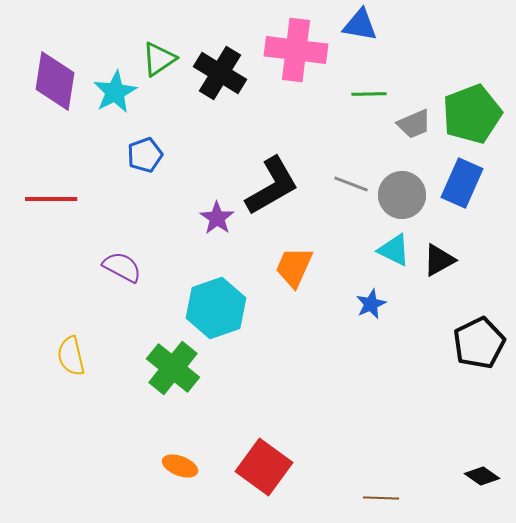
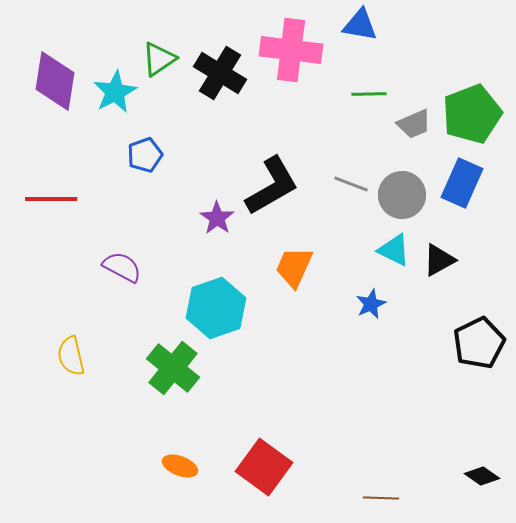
pink cross: moved 5 px left
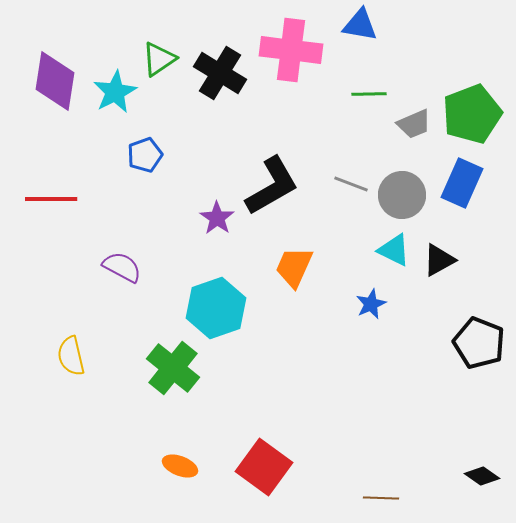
black pentagon: rotated 24 degrees counterclockwise
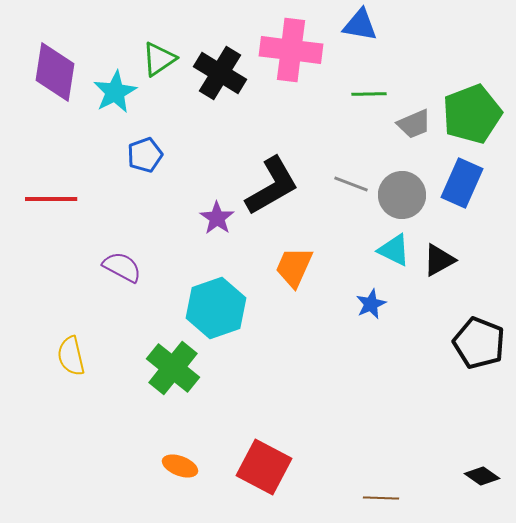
purple diamond: moved 9 px up
red square: rotated 8 degrees counterclockwise
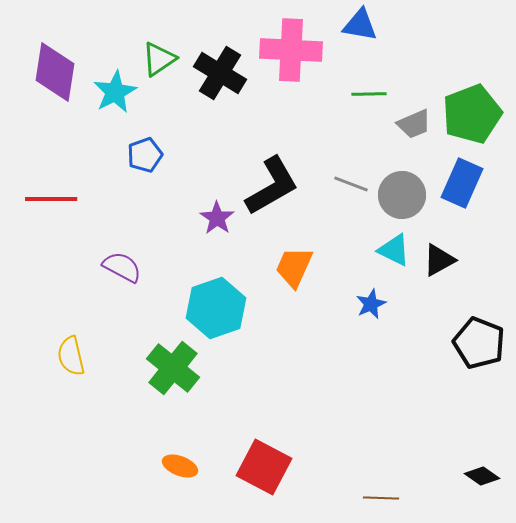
pink cross: rotated 4 degrees counterclockwise
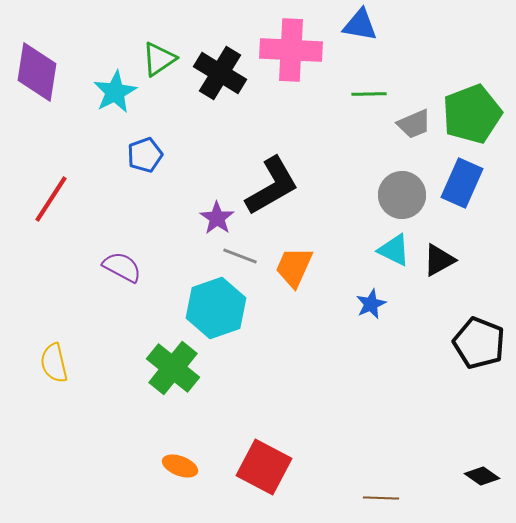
purple diamond: moved 18 px left
gray line: moved 111 px left, 72 px down
red line: rotated 57 degrees counterclockwise
yellow semicircle: moved 17 px left, 7 px down
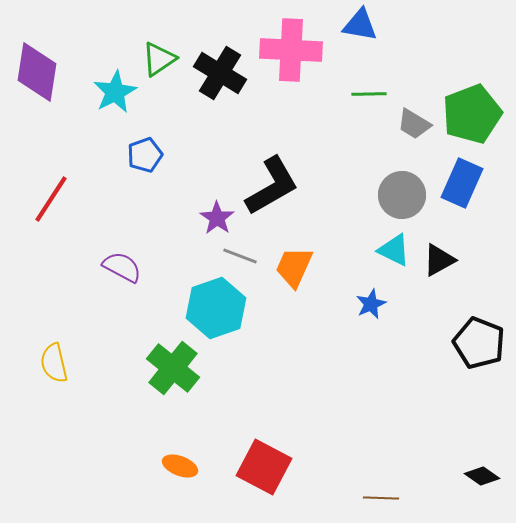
gray trapezoid: rotated 54 degrees clockwise
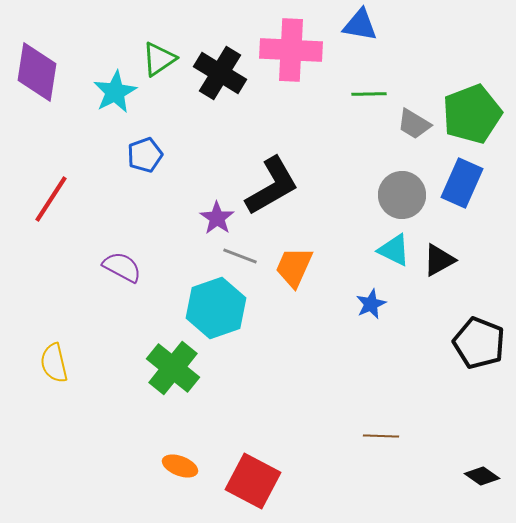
red square: moved 11 px left, 14 px down
brown line: moved 62 px up
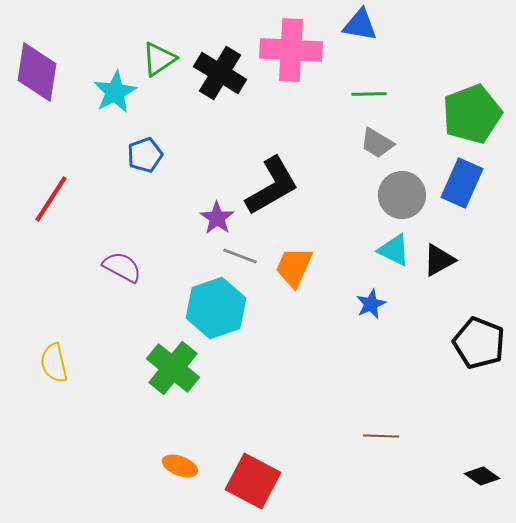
gray trapezoid: moved 37 px left, 19 px down
